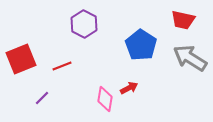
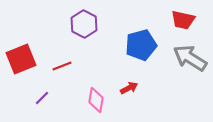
blue pentagon: rotated 24 degrees clockwise
pink diamond: moved 9 px left, 1 px down
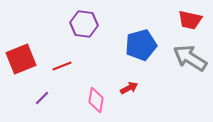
red trapezoid: moved 7 px right
purple hexagon: rotated 20 degrees counterclockwise
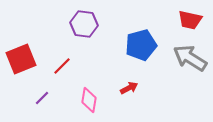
red line: rotated 24 degrees counterclockwise
pink diamond: moved 7 px left
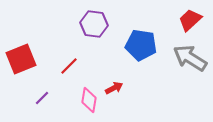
red trapezoid: rotated 125 degrees clockwise
purple hexagon: moved 10 px right
blue pentagon: rotated 24 degrees clockwise
red line: moved 7 px right
red arrow: moved 15 px left
